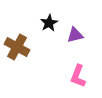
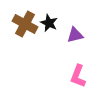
black star: rotated 18 degrees counterclockwise
brown cross: moved 8 px right, 23 px up
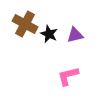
black star: moved 11 px down
pink L-shape: moved 10 px left; rotated 55 degrees clockwise
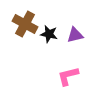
black star: rotated 12 degrees counterclockwise
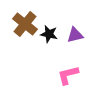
brown cross: rotated 10 degrees clockwise
pink L-shape: moved 1 px up
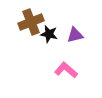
brown cross: moved 6 px right, 2 px up; rotated 30 degrees clockwise
pink L-shape: moved 2 px left, 5 px up; rotated 55 degrees clockwise
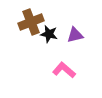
pink L-shape: moved 2 px left
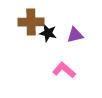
brown cross: rotated 20 degrees clockwise
black star: moved 1 px left, 1 px up
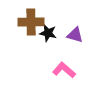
purple triangle: rotated 30 degrees clockwise
